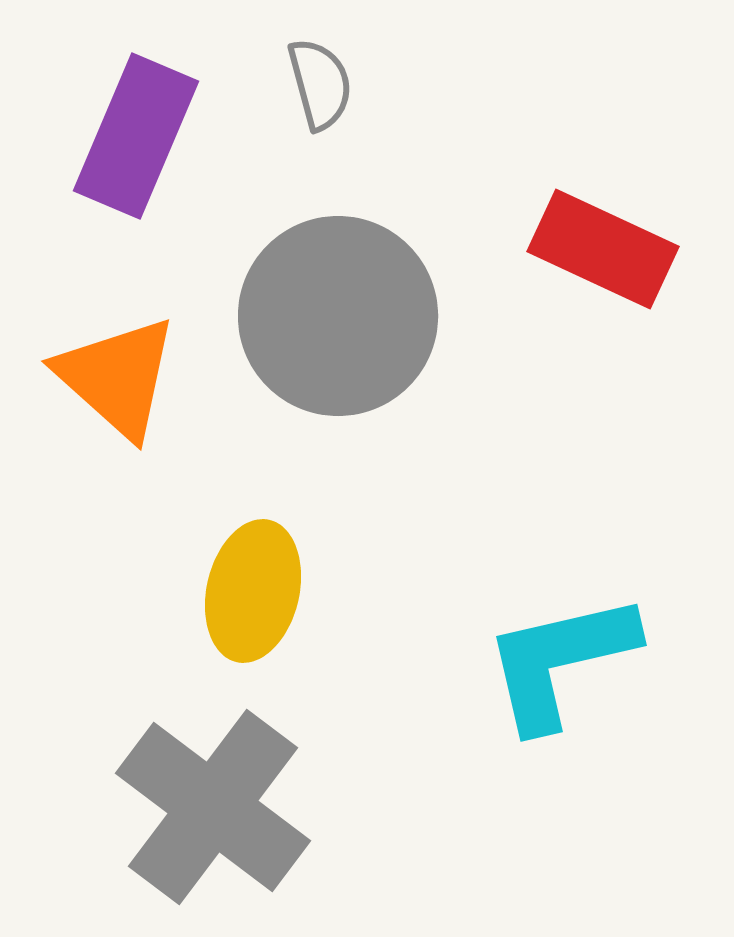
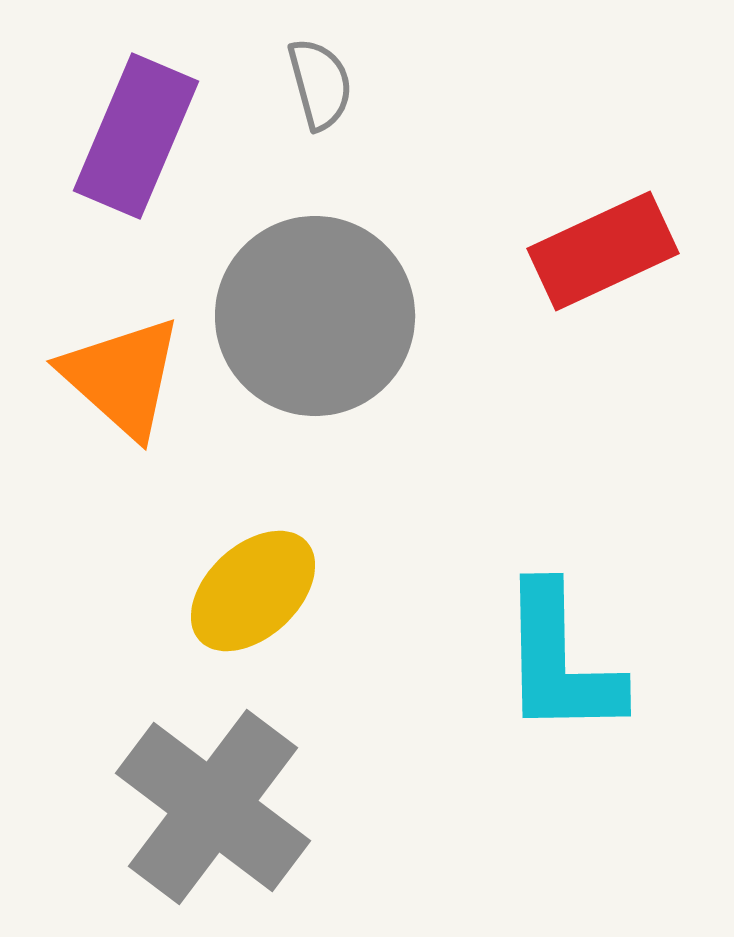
red rectangle: moved 2 px down; rotated 50 degrees counterclockwise
gray circle: moved 23 px left
orange triangle: moved 5 px right
yellow ellipse: rotated 34 degrees clockwise
cyan L-shape: rotated 78 degrees counterclockwise
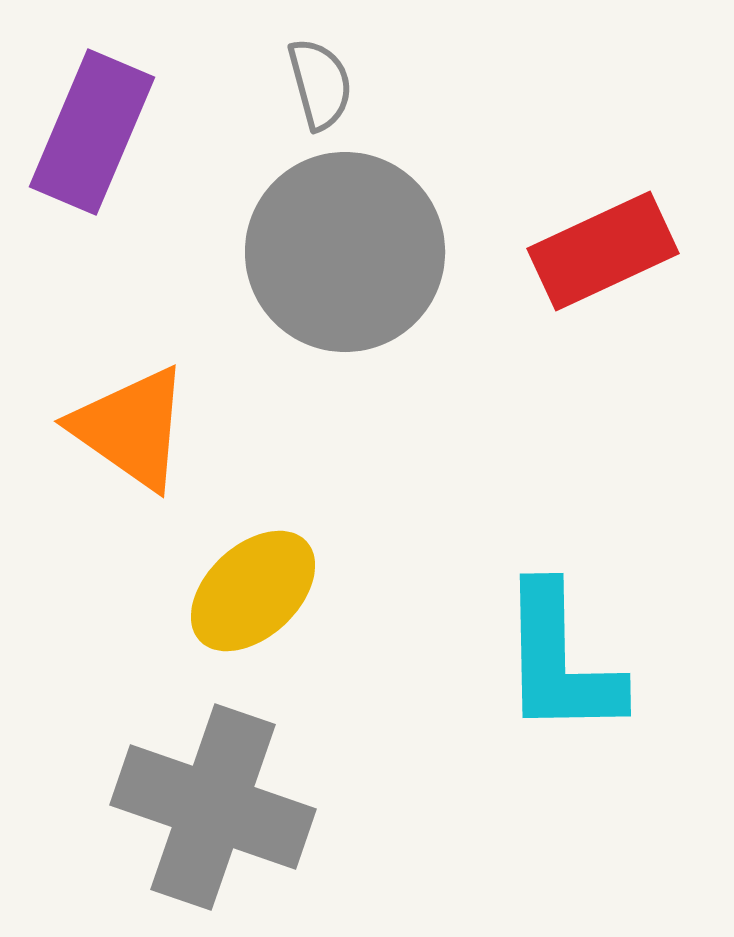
purple rectangle: moved 44 px left, 4 px up
gray circle: moved 30 px right, 64 px up
orange triangle: moved 9 px right, 51 px down; rotated 7 degrees counterclockwise
gray cross: rotated 18 degrees counterclockwise
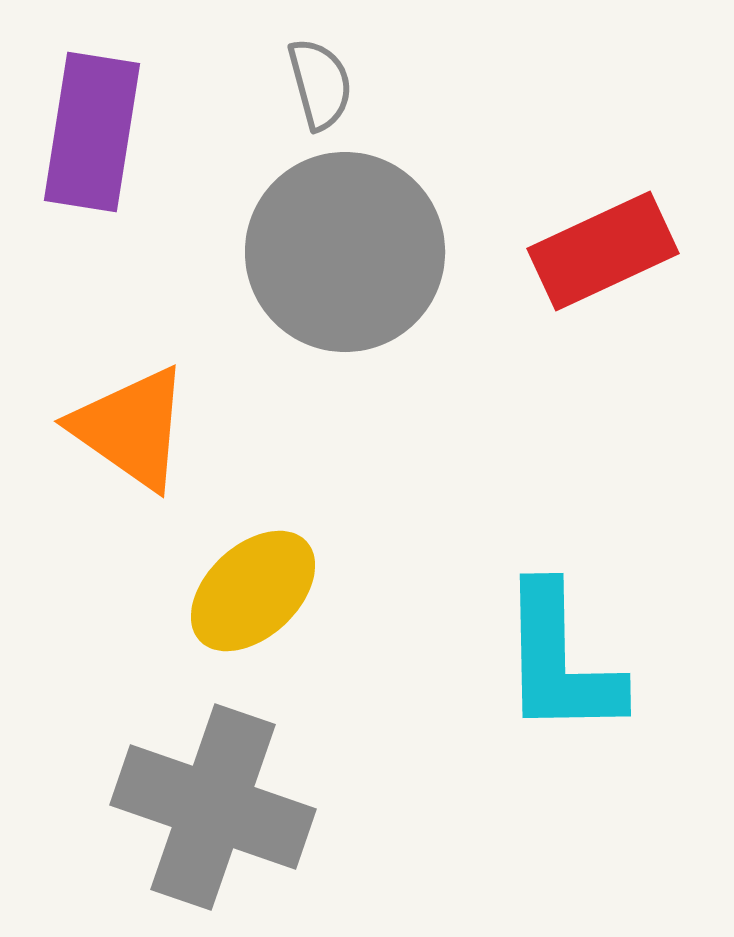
purple rectangle: rotated 14 degrees counterclockwise
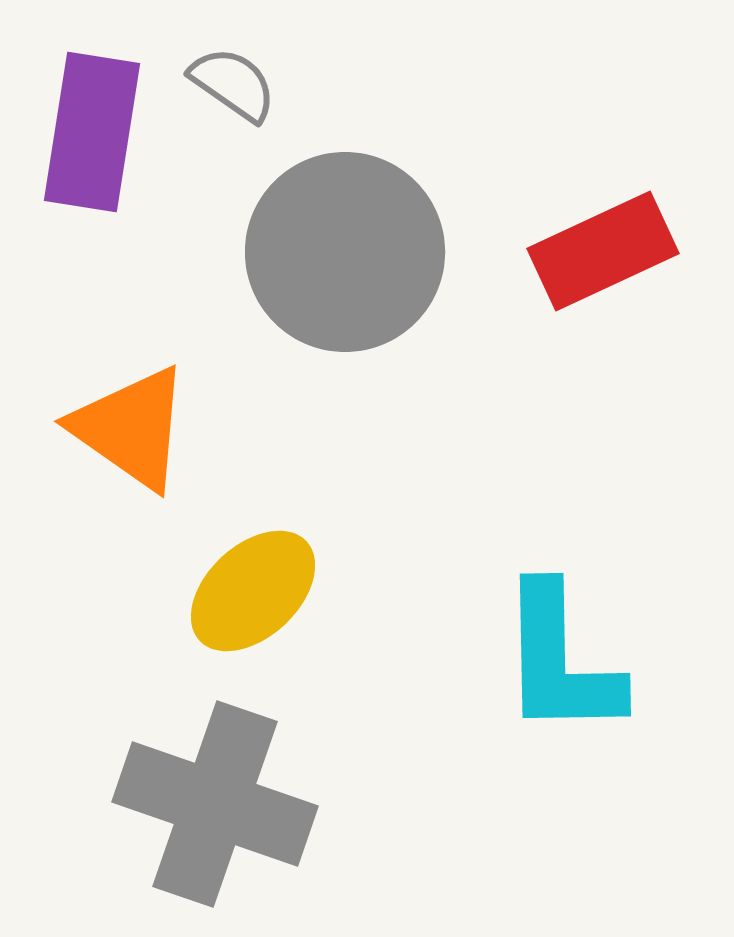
gray semicircle: moved 87 px left; rotated 40 degrees counterclockwise
gray cross: moved 2 px right, 3 px up
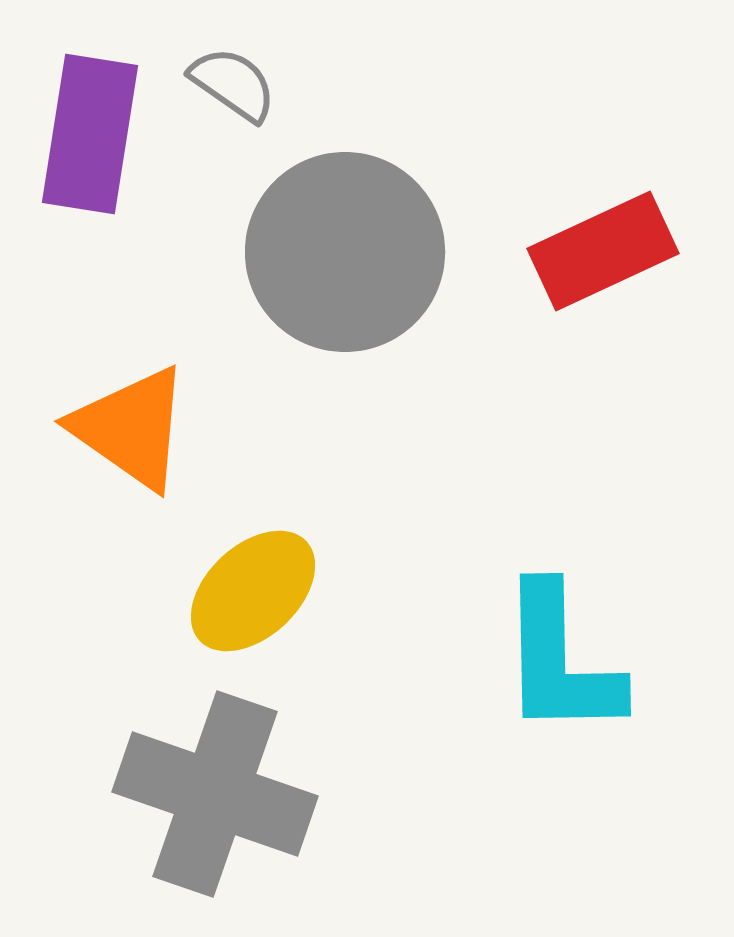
purple rectangle: moved 2 px left, 2 px down
gray cross: moved 10 px up
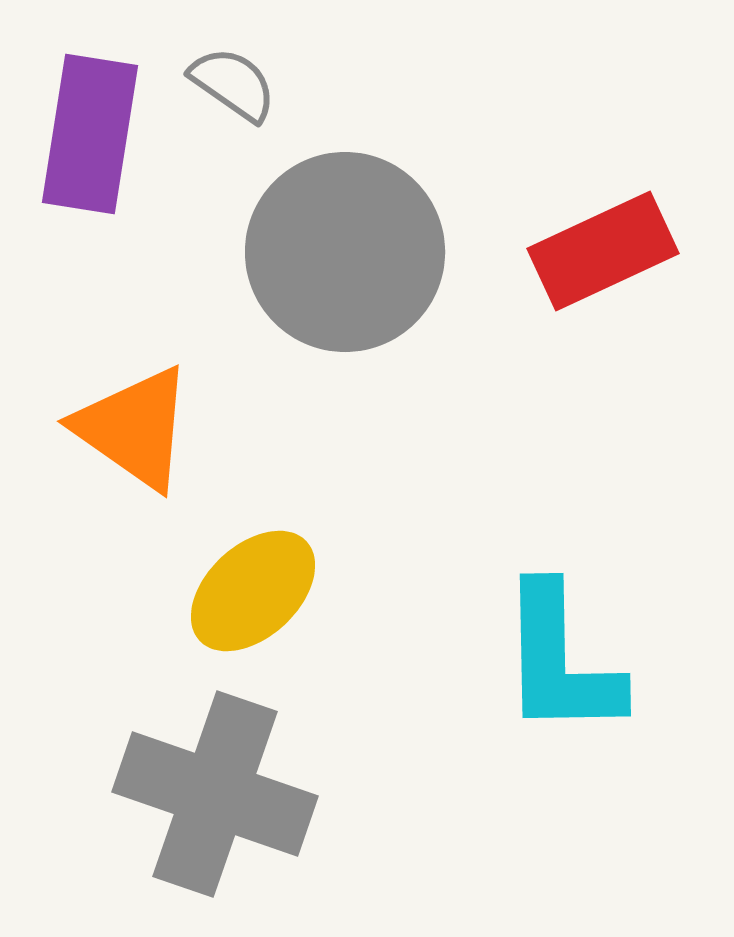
orange triangle: moved 3 px right
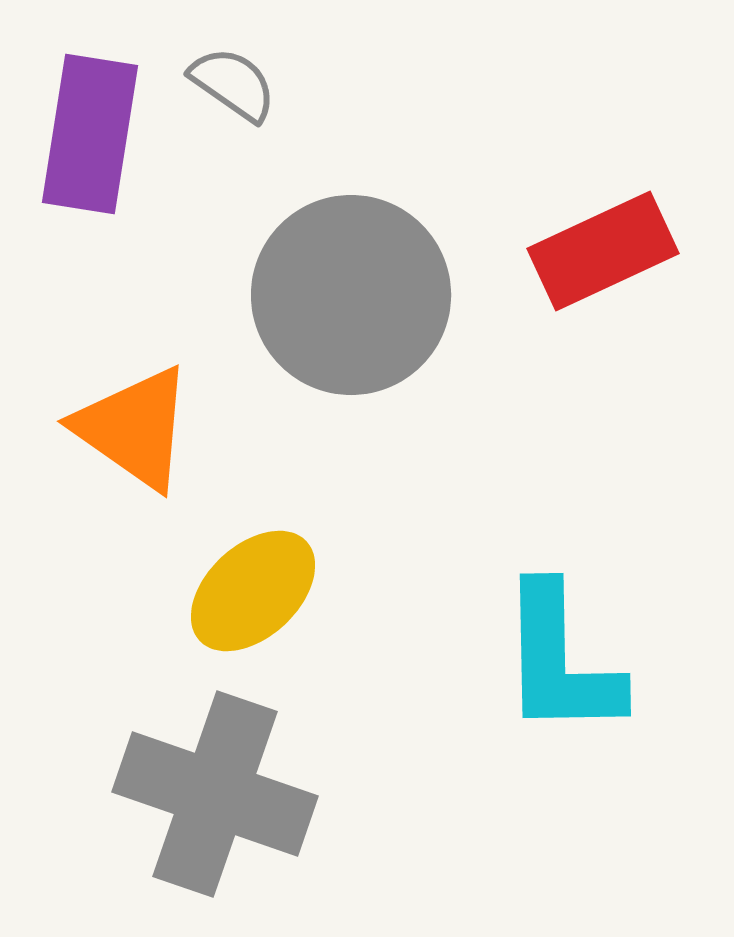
gray circle: moved 6 px right, 43 px down
